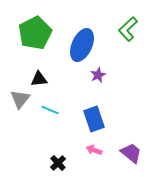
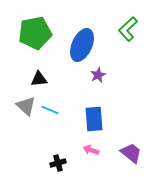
green pentagon: rotated 16 degrees clockwise
gray triangle: moved 6 px right, 7 px down; rotated 25 degrees counterclockwise
blue rectangle: rotated 15 degrees clockwise
pink arrow: moved 3 px left
black cross: rotated 28 degrees clockwise
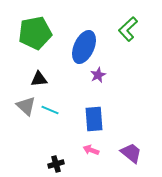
blue ellipse: moved 2 px right, 2 px down
black cross: moved 2 px left, 1 px down
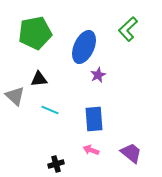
gray triangle: moved 11 px left, 10 px up
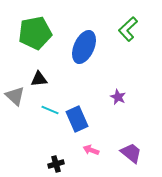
purple star: moved 20 px right, 22 px down; rotated 21 degrees counterclockwise
blue rectangle: moved 17 px left; rotated 20 degrees counterclockwise
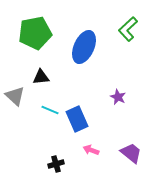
black triangle: moved 2 px right, 2 px up
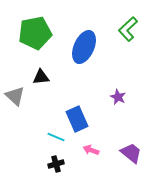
cyan line: moved 6 px right, 27 px down
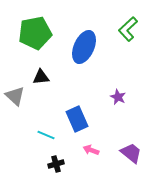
cyan line: moved 10 px left, 2 px up
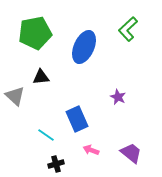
cyan line: rotated 12 degrees clockwise
